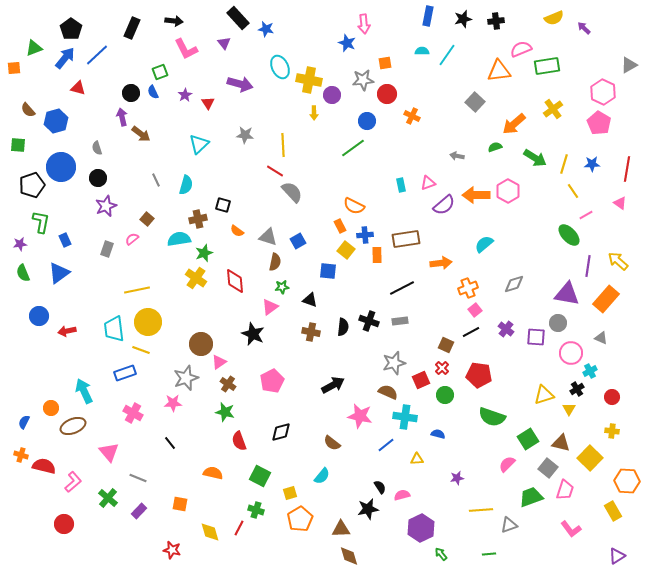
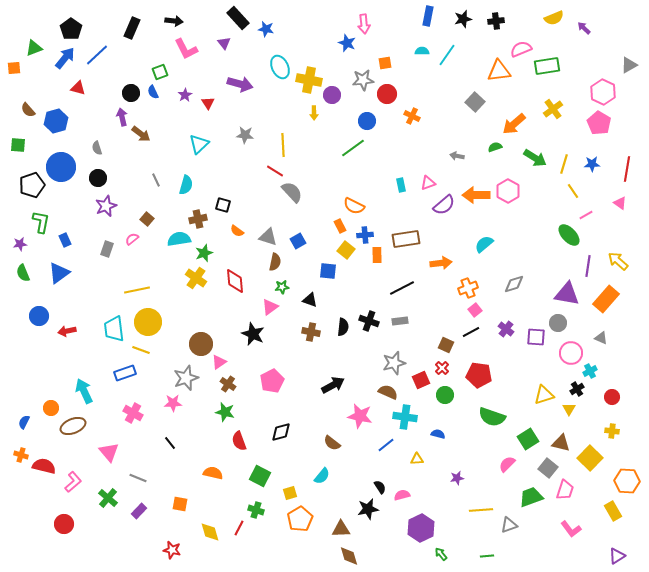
green line at (489, 554): moved 2 px left, 2 px down
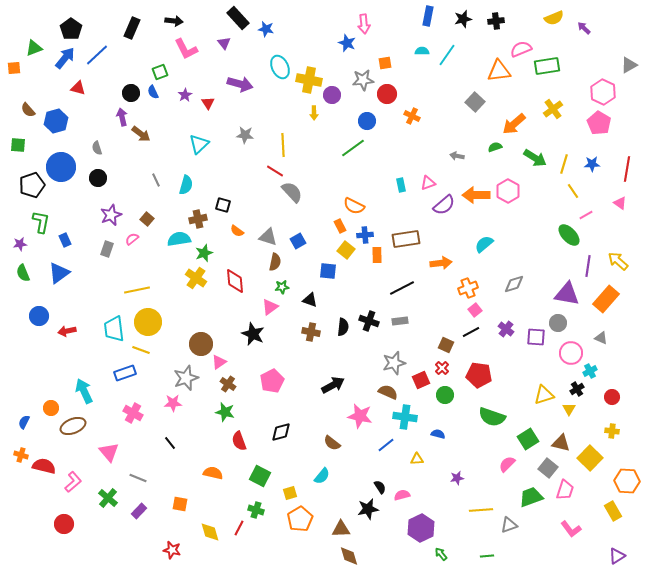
purple star at (106, 206): moved 5 px right, 9 px down
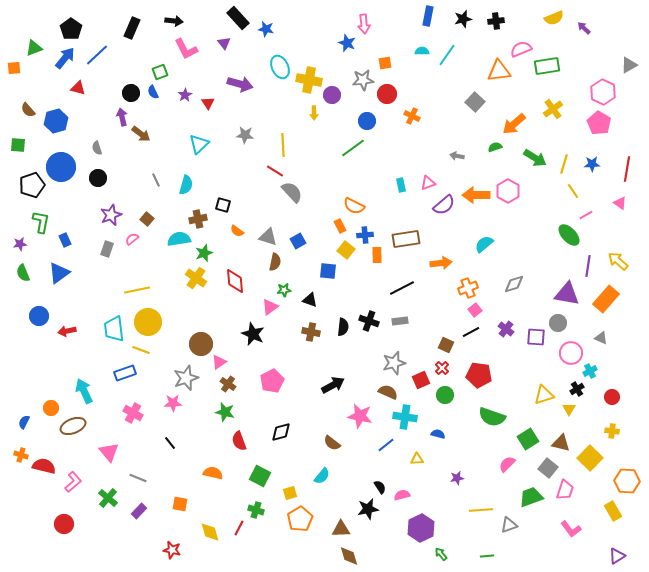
green star at (282, 287): moved 2 px right, 3 px down
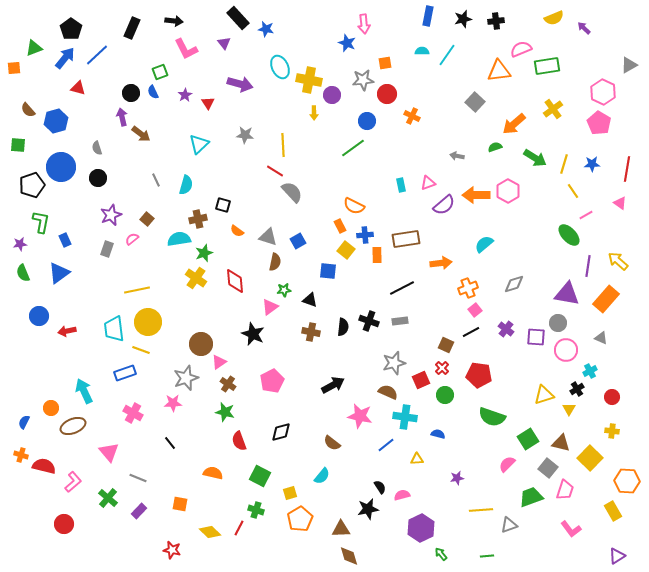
pink circle at (571, 353): moved 5 px left, 3 px up
yellow diamond at (210, 532): rotated 30 degrees counterclockwise
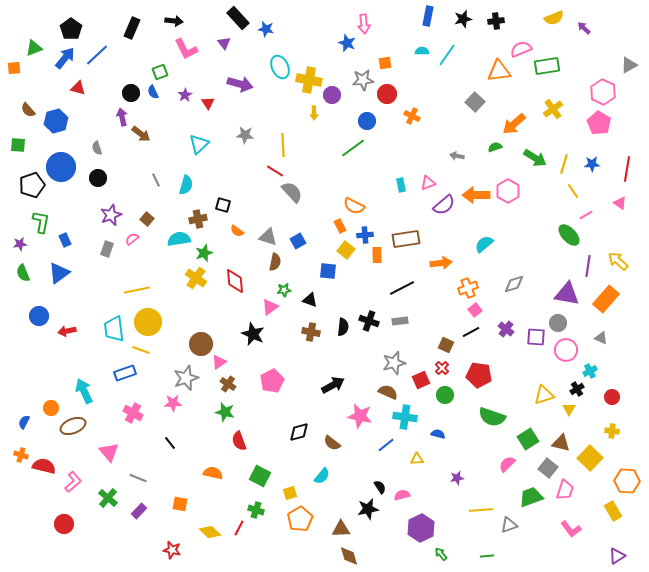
black diamond at (281, 432): moved 18 px right
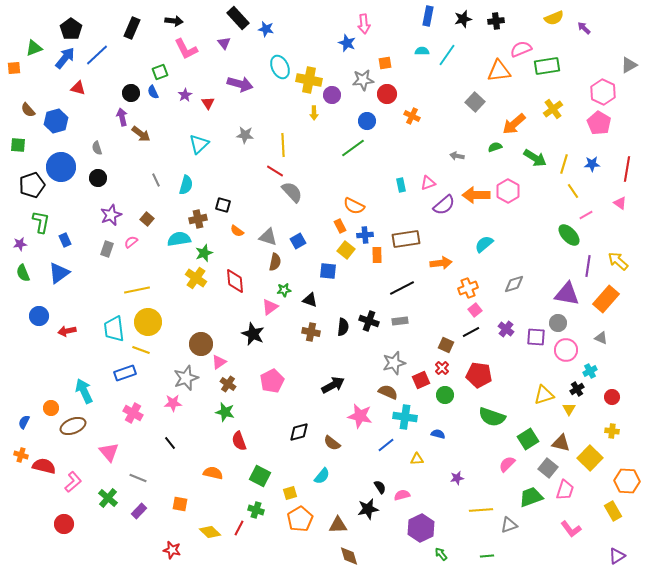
pink semicircle at (132, 239): moved 1 px left, 3 px down
brown triangle at (341, 529): moved 3 px left, 4 px up
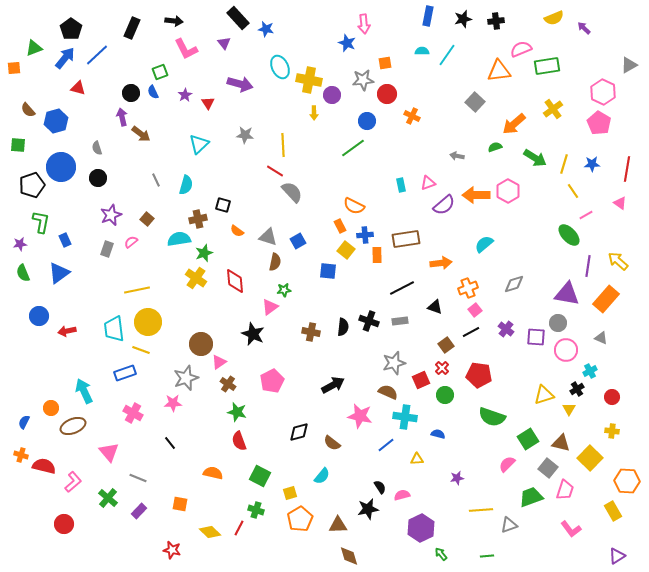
black triangle at (310, 300): moved 125 px right, 7 px down
brown square at (446, 345): rotated 28 degrees clockwise
green star at (225, 412): moved 12 px right
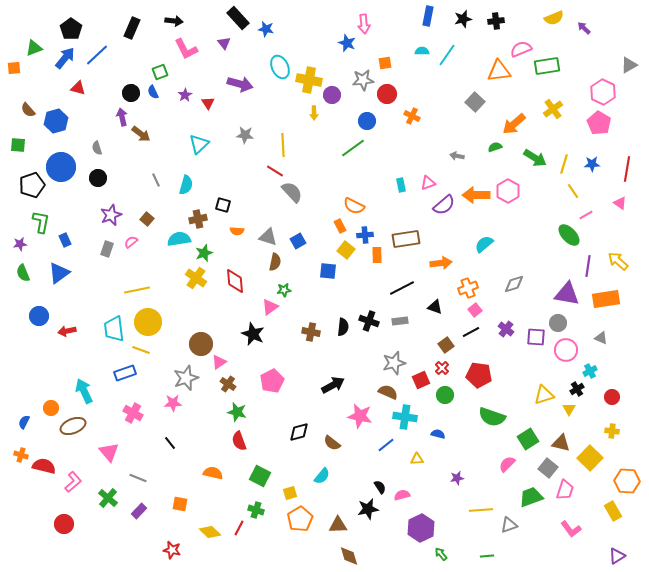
orange semicircle at (237, 231): rotated 32 degrees counterclockwise
orange rectangle at (606, 299): rotated 40 degrees clockwise
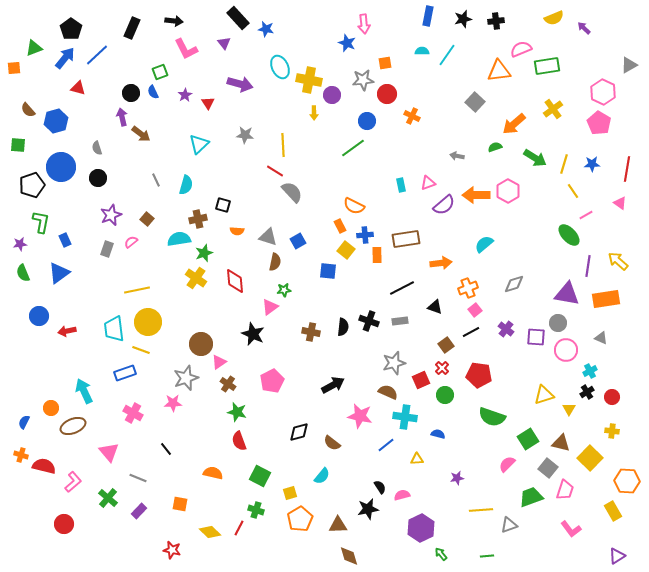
black cross at (577, 389): moved 10 px right, 3 px down
black line at (170, 443): moved 4 px left, 6 px down
